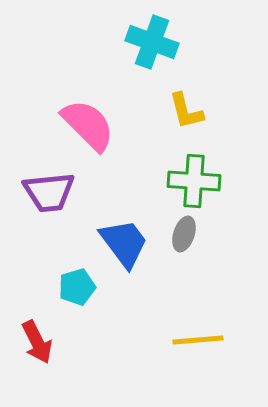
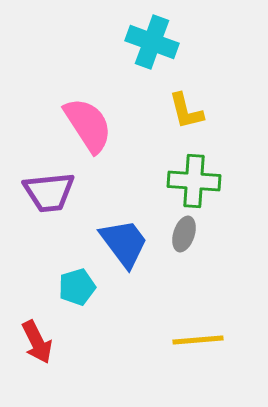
pink semicircle: rotated 12 degrees clockwise
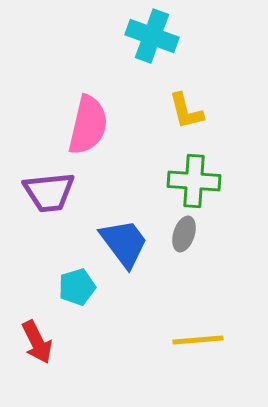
cyan cross: moved 6 px up
pink semicircle: rotated 46 degrees clockwise
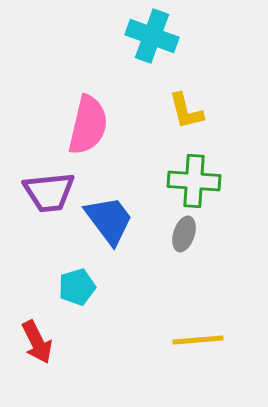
blue trapezoid: moved 15 px left, 23 px up
